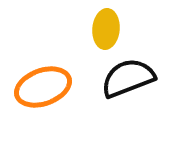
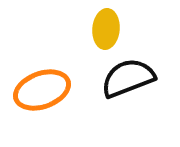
orange ellipse: moved 1 px left, 3 px down
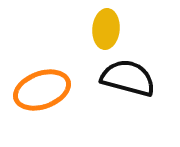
black semicircle: rotated 36 degrees clockwise
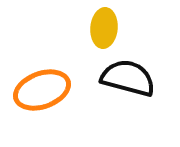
yellow ellipse: moved 2 px left, 1 px up
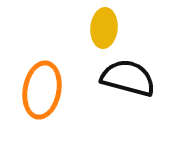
orange ellipse: rotated 60 degrees counterclockwise
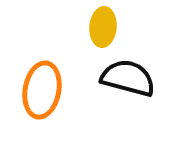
yellow ellipse: moved 1 px left, 1 px up
